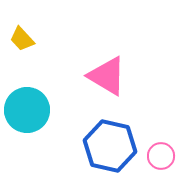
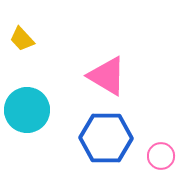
blue hexagon: moved 4 px left, 8 px up; rotated 12 degrees counterclockwise
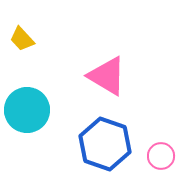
blue hexagon: moved 1 px left, 6 px down; rotated 18 degrees clockwise
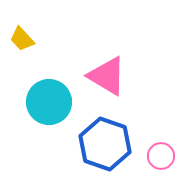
cyan circle: moved 22 px right, 8 px up
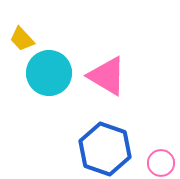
cyan circle: moved 29 px up
blue hexagon: moved 5 px down
pink circle: moved 7 px down
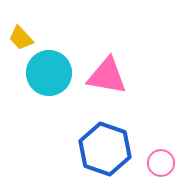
yellow trapezoid: moved 1 px left, 1 px up
pink triangle: rotated 21 degrees counterclockwise
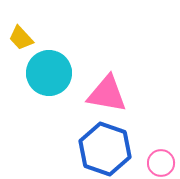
pink triangle: moved 18 px down
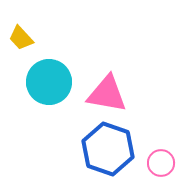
cyan circle: moved 9 px down
blue hexagon: moved 3 px right
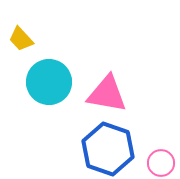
yellow trapezoid: moved 1 px down
